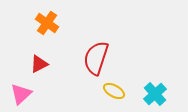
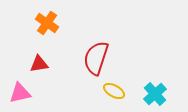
red triangle: rotated 18 degrees clockwise
pink triangle: moved 1 px left, 1 px up; rotated 30 degrees clockwise
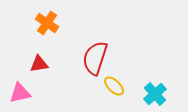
red semicircle: moved 1 px left
yellow ellipse: moved 5 px up; rotated 15 degrees clockwise
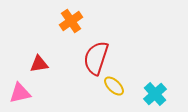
orange cross: moved 24 px right, 2 px up; rotated 20 degrees clockwise
red semicircle: moved 1 px right
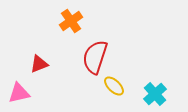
red semicircle: moved 1 px left, 1 px up
red triangle: rotated 12 degrees counterclockwise
pink triangle: moved 1 px left
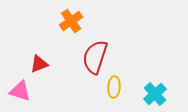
yellow ellipse: moved 1 px down; rotated 50 degrees clockwise
pink triangle: moved 1 px right, 2 px up; rotated 30 degrees clockwise
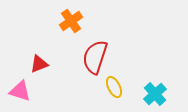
yellow ellipse: rotated 30 degrees counterclockwise
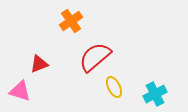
red semicircle: rotated 32 degrees clockwise
cyan cross: rotated 15 degrees clockwise
